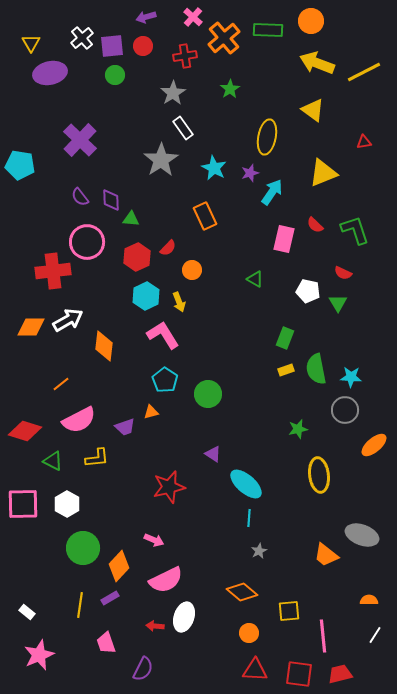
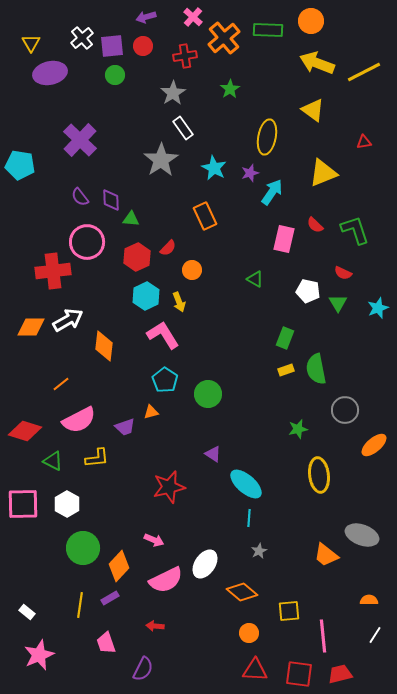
cyan star at (351, 377): moved 27 px right, 69 px up; rotated 25 degrees counterclockwise
white ellipse at (184, 617): moved 21 px right, 53 px up; rotated 16 degrees clockwise
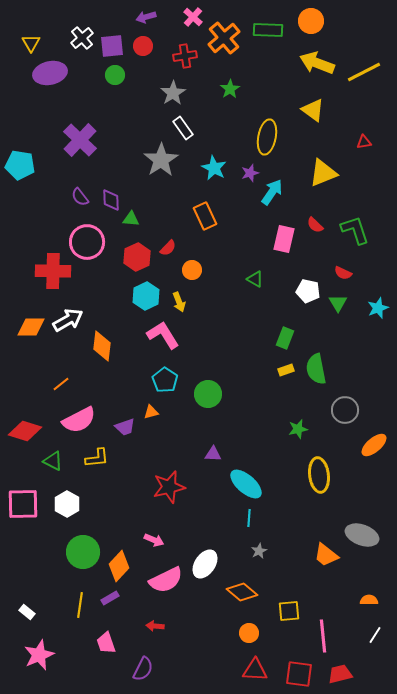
red cross at (53, 271): rotated 8 degrees clockwise
orange diamond at (104, 346): moved 2 px left
purple triangle at (213, 454): rotated 30 degrees counterclockwise
green circle at (83, 548): moved 4 px down
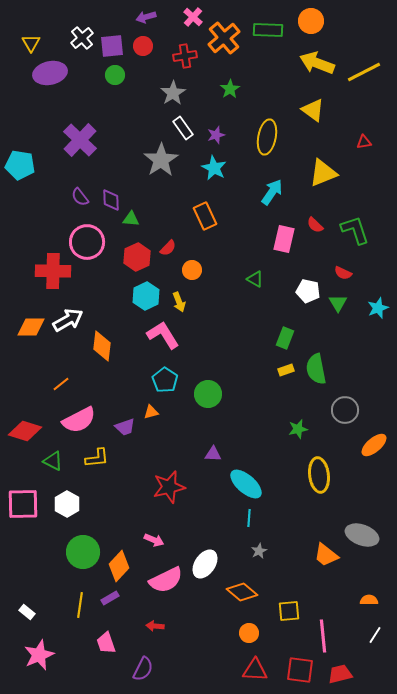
purple star at (250, 173): moved 34 px left, 38 px up
red square at (299, 674): moved 1 px right, 4 px up
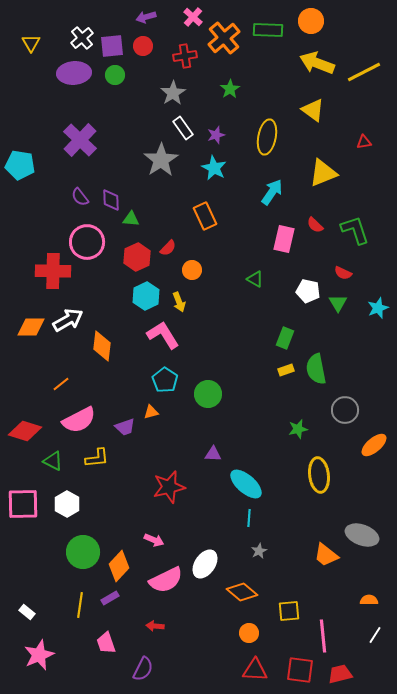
purple ellipse at (50, 73): moved 24 px right; rotated 8 degrees clockwise
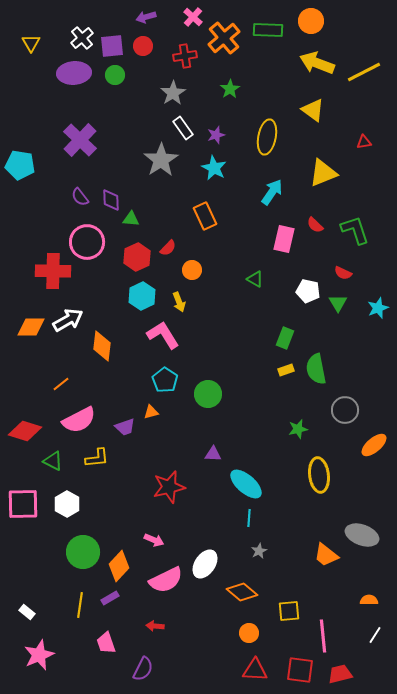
cyan hexagon at (146, 296): moved 4 px left
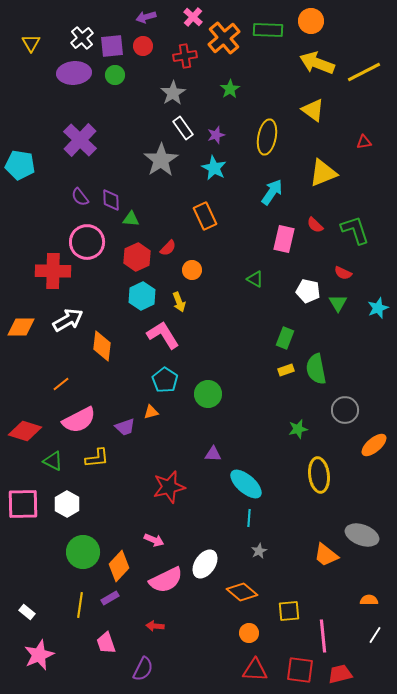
orange diamond at (31, 327): moved 10 px left
